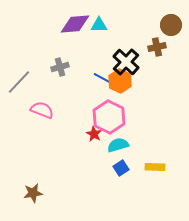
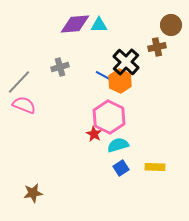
blue line: moved 2 px right, 2 px up
pink semicircle: moved 18 px left, 5 px up
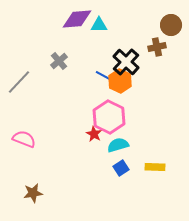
purple diamond: moved 2 px right, 5 px up
gray cross: moved 1 px left, 6 px up; rotated 24 degrees counterclockwise
pink semicircle: moved 34 px down
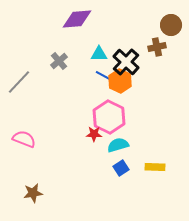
cyan triangle: moved 29 px down
red star: rotated 28 degrees counterclockwise
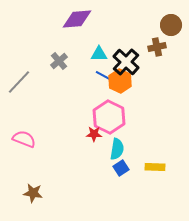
cyan semicircle: moved 1 px left, 4 px down; rotated 115 degrees clockwise
brown star: rotated 18 degrees clockwise
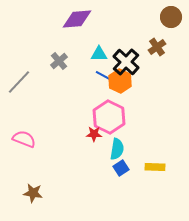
brown circle: moved 8 px up
brown cross: rotated 24 degrees counterclockwise
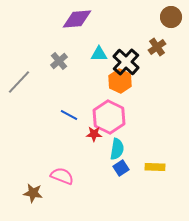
blue line: moved 35 px left, 39 px down
pink semicircle: moved 38 px right, 37 px down
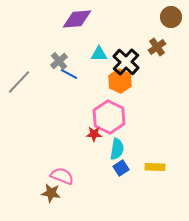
blue line: moved 41 px up
brown star: moved 18 px right
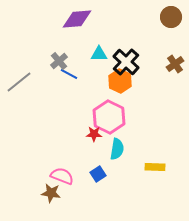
brown cross: moved 18 px right, 17 px down
gray line: rotated 8 degrees clockwise
blue square: moved 23 px left, 6 px down
